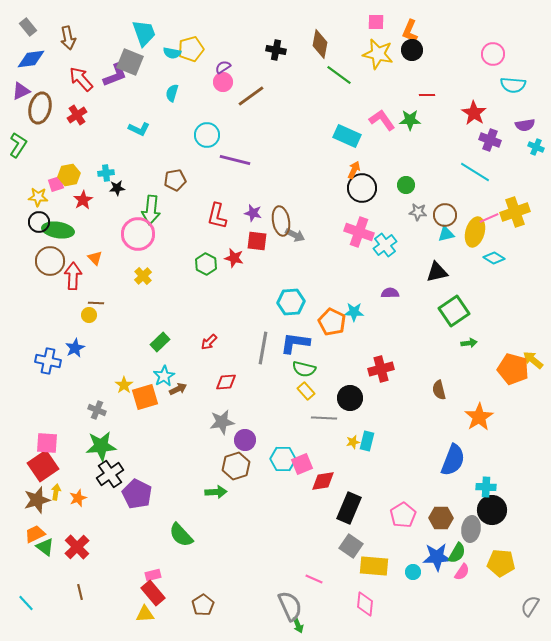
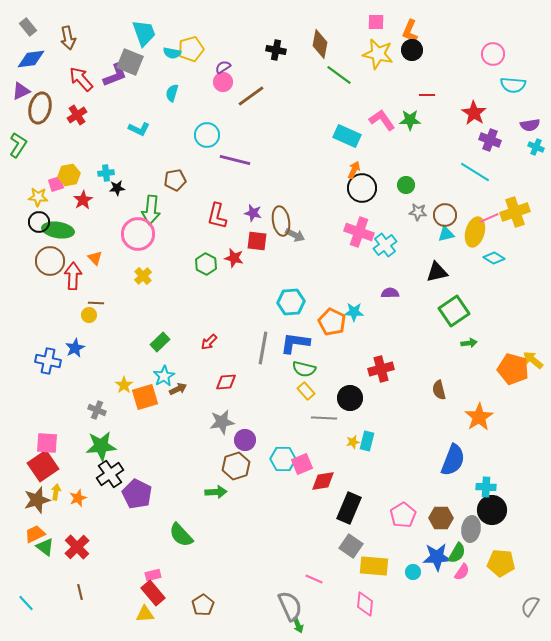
purple semicircle at (525, 125): moved 5 px right
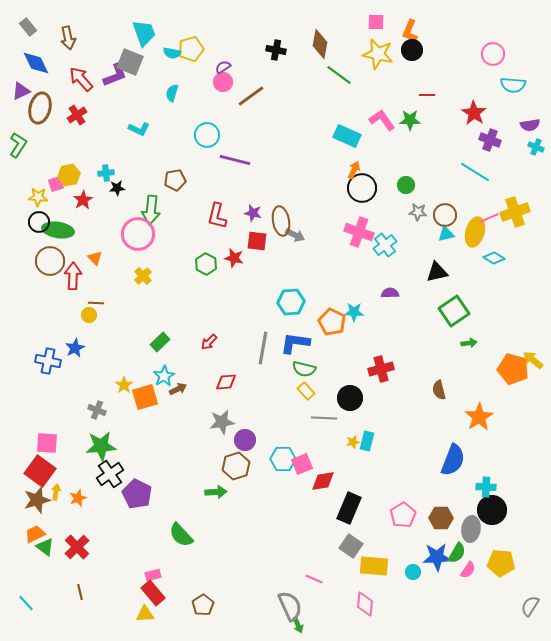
blue diamond at (31, 59): moved 5 px right, 4 px down; rotated 72 degrees clockwise
red square at (43, 466): moved 3 px left, 5 px down; rotated 20 degrees counterclockwise
pink semicircle at (462, 572): moved 6 px right, 2 px up
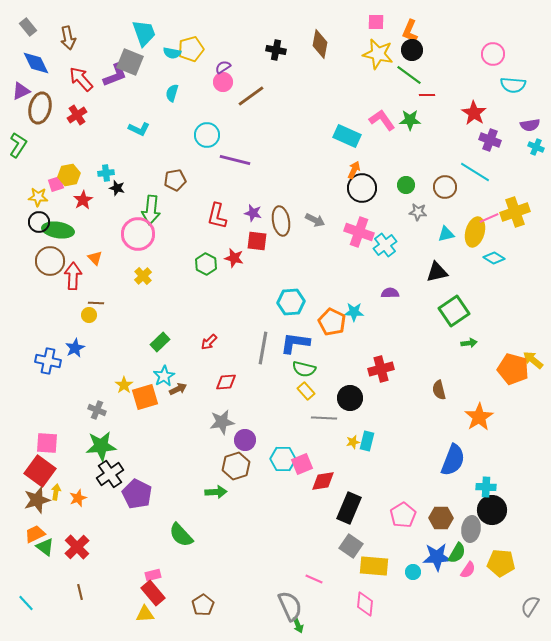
green line at (339, 75): moved 70 px right
black star at (117, 188): rotated 21 degrees clockwise
brown circle at (445, 215): moved 28 px up
gray arrow at (295, 235): moved 20 px right, 15 px up
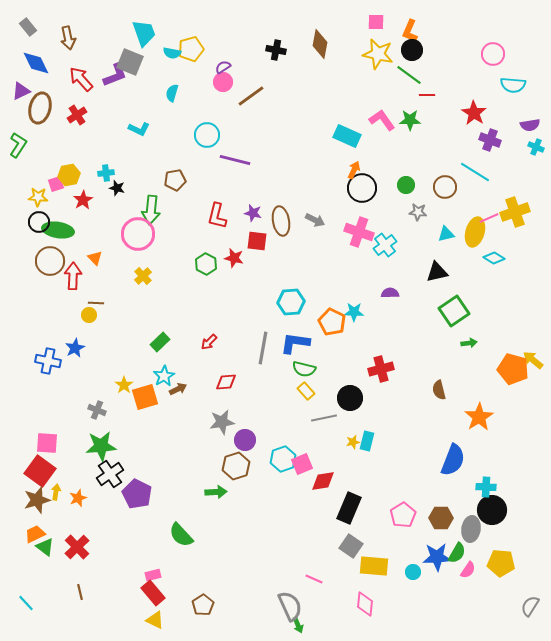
gray line at (324, 418): rotated 15 degrees counterclockwise
cyan hexagon at (283, 459): rotated 20 degrees counterclockwise
yellow triangle at (145, 614): moved 10 px right, 6 px down; rotated 30 degrees clockwise
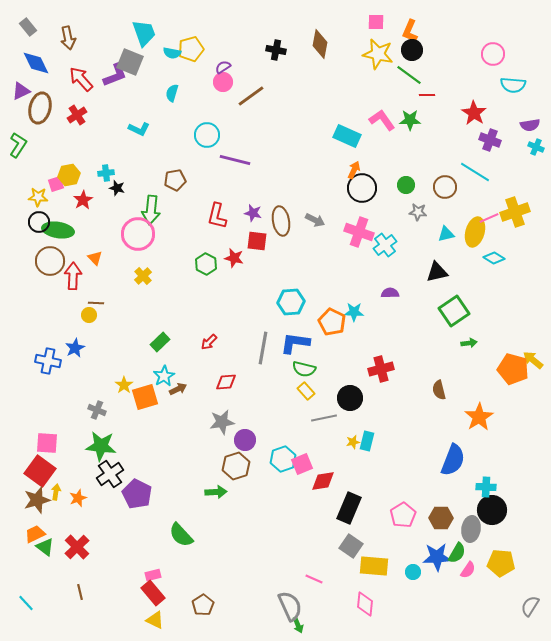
green star at (101, 446): rotated 12 degrees clockwise
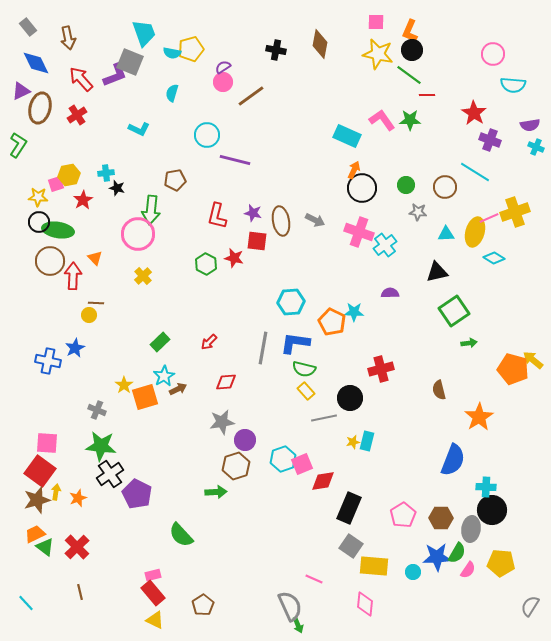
cyan triangle at (446, 234): rotated 12 degrees clockwise
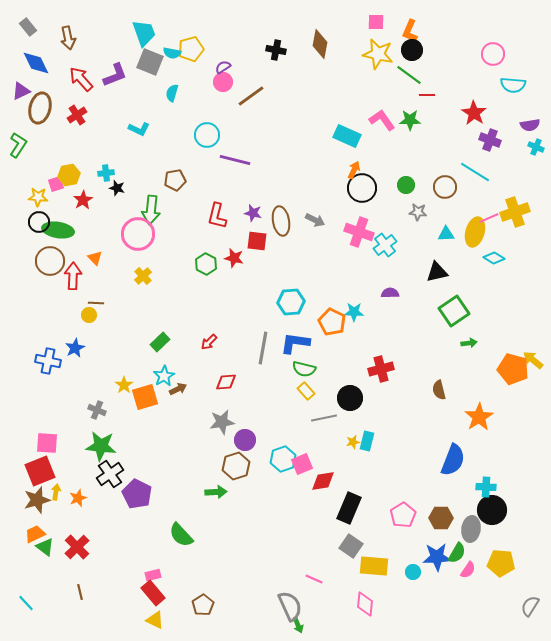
gray square at (130, 62): moved 20 px right
red square at (40, 471): rotated 32 degrees clockwise
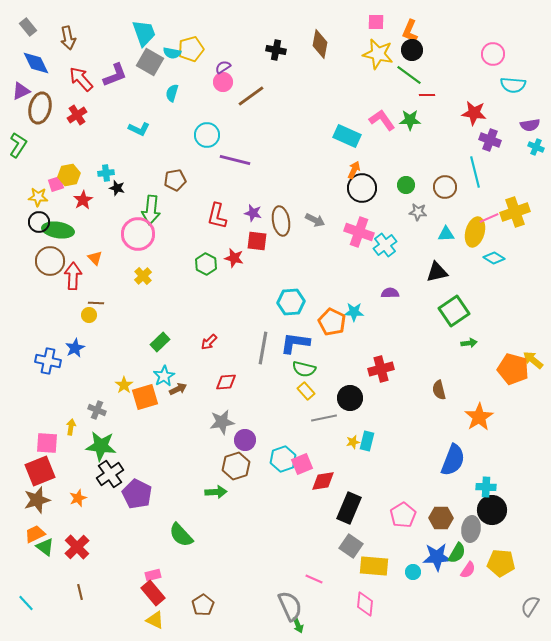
gray square at (150, 62): rotated 8 degrees clockwise
red star at (474, 113): rotated 25 degrees counterclockwise
cyan line at (475, 172): rotated 44 degrees clockwise
yellow arrow at (56, 492): moved 15 px right, 65 px up
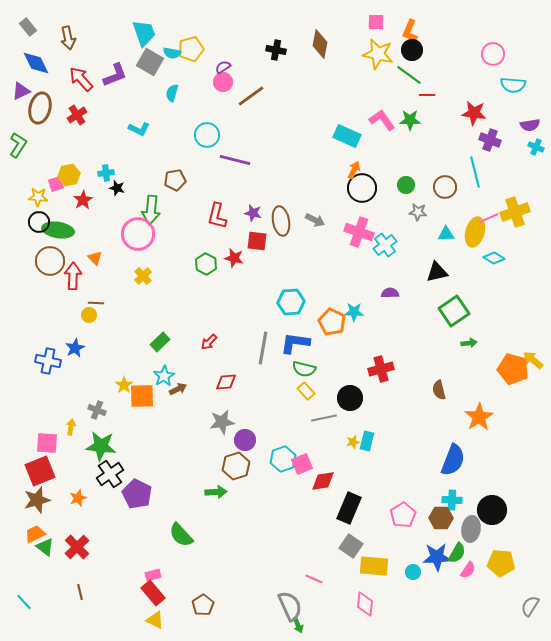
orange square at (145, 397): moved 3 px left, 1 px up; rotated 16 degrees clockwise
cyan cross at (486, 487): moved 34 px left, 13 px down
cyan line at (26, 603): moved 2 px left, 1 px up
